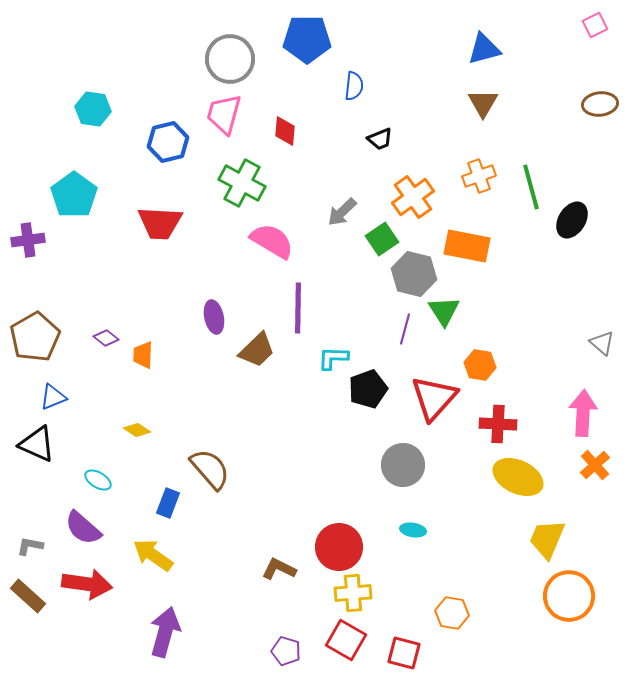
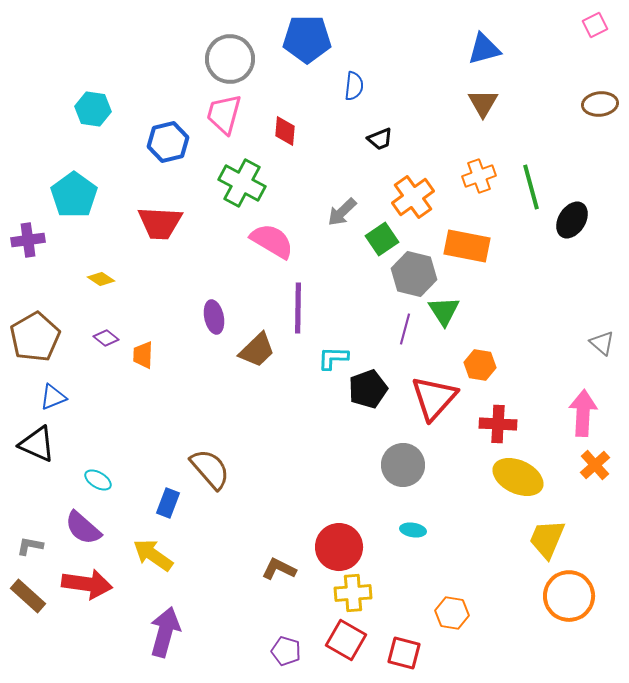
yellow diamond at (137, 430): moved 36 px left, 151 px up
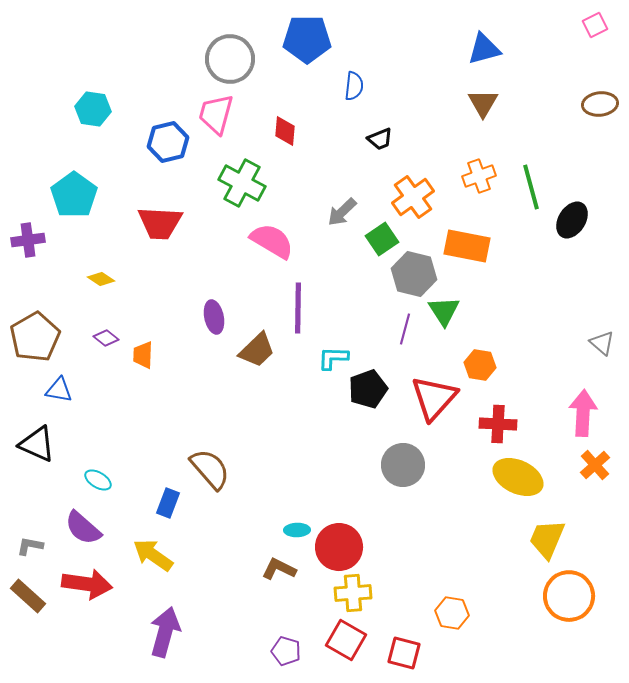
pink trapezoid at (224, 114): moved 8 px left
blue triangle at (53, 397): moved 6 px right, 7 px up; rotated 32 degrees clockwise
cyan ellipse at (413, 530): moved 116 px left; rotated 10 degrees counterclockwise
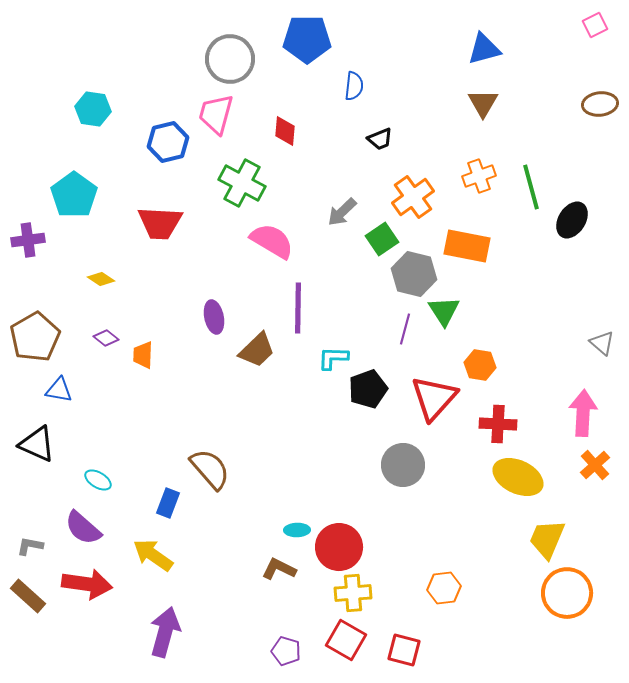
orange circle at (569, 596): moved 2 px left, 3 px up
orange hexagon at (452, 613): moved 8 px left, 25 px up; rotated 16 degrees counterclockwise
red square at (404, 653): moved 3 px up
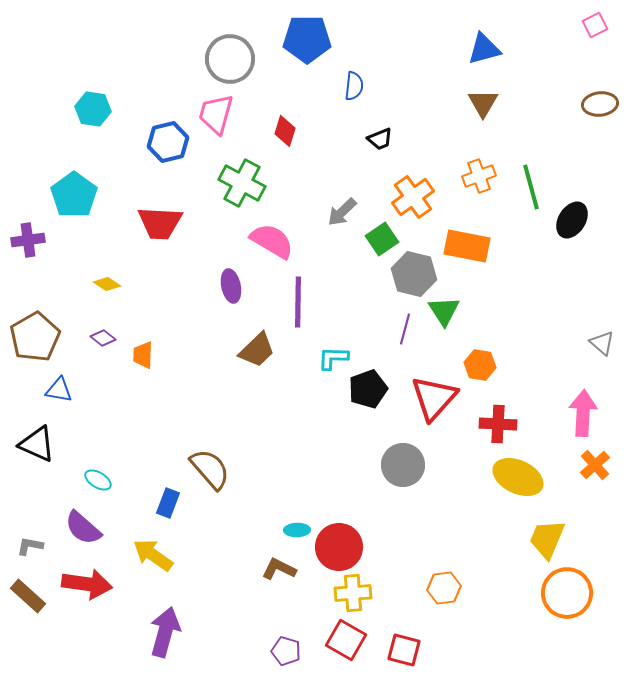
red diamond at (285, 131): rotated 12 degrees clockwise
yellow diamond at (101, 279): moved 6 px right, 5 px down
purple line at (298, 308): moved 6 px up
purple ellipse at (214, 317): moved 17 px right, 31 px up
purple diamond at (106, 338): moved 3 px left
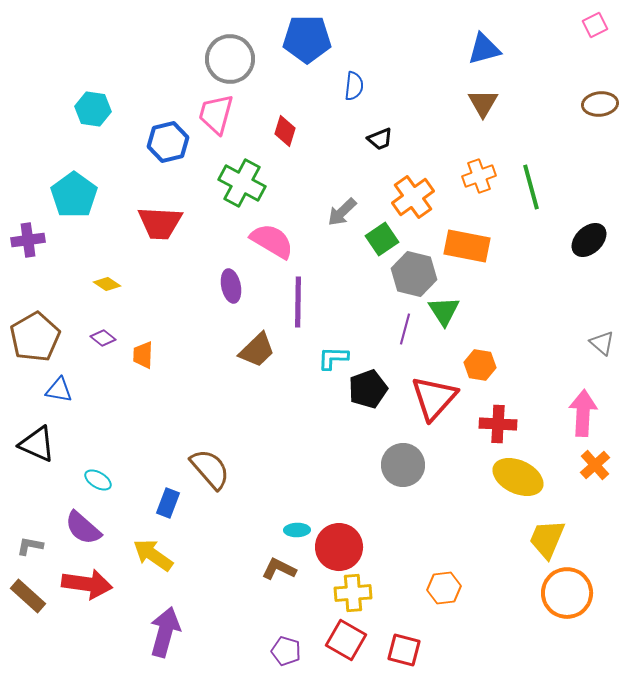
black ellipse at (572, 220): moved 17 px right, 20 px down; rotated 15 degrees clockwise
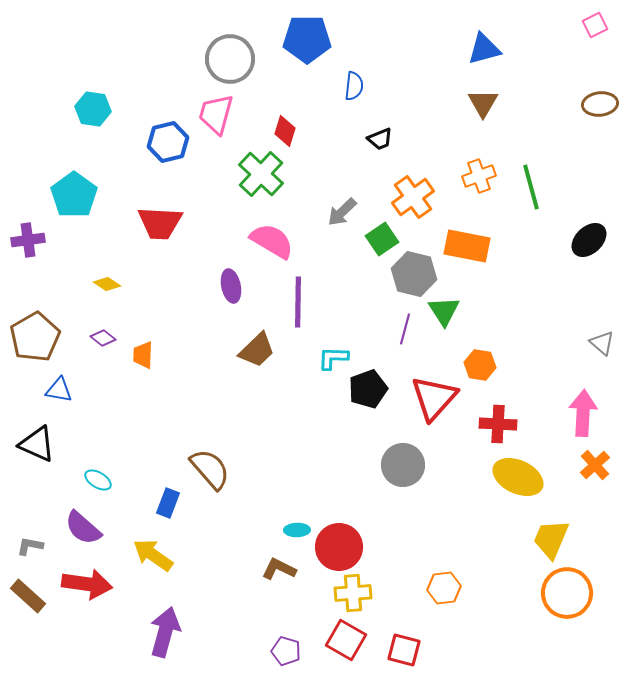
green cross at (242, 183): moved 19 px right, 9 px up; rotated 15 degrees clockwise
yellow trapezoid at (547, 539): moved 4 px right
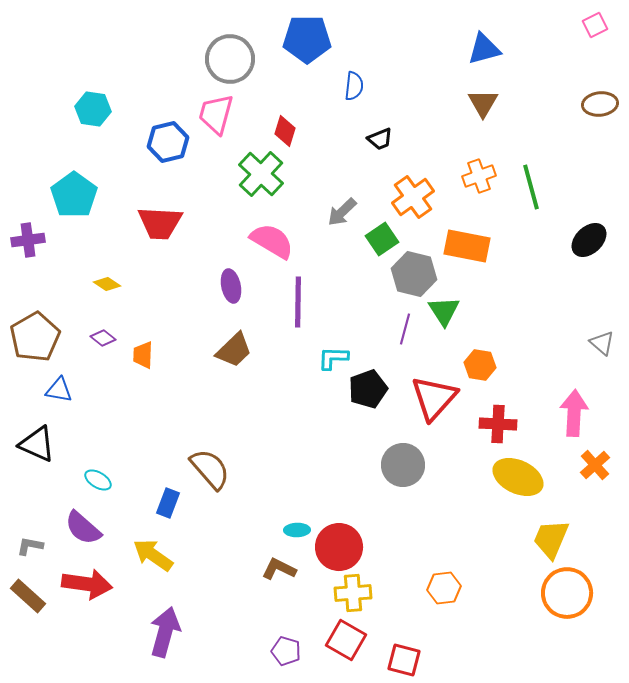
brown trapezoid at (257, 350): moved 23 px left
pink arrow at (583, 413): moved 9 px left
red square at (404, 650): moved 10 px down
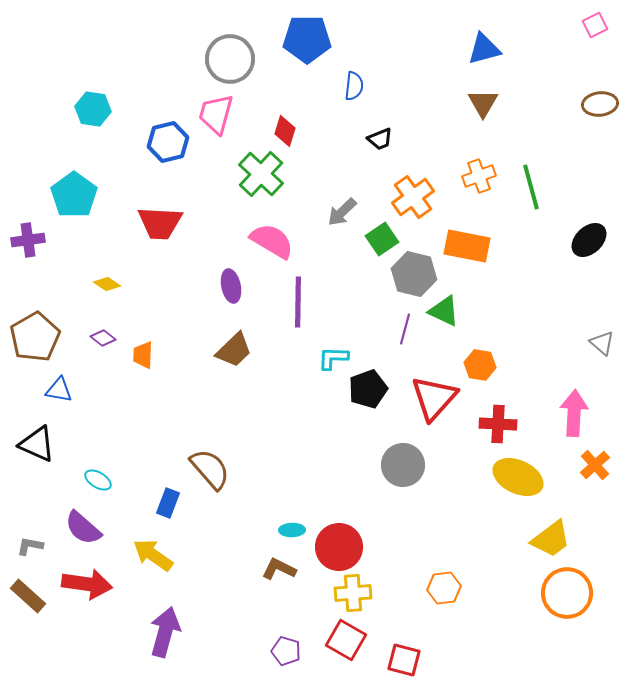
green triangle at (444, 311): rotated 32 degrees counterclockwise
cyan ellipse at (297, 530): moved 5 px left
yellow trapezoid at (551, 539): rotated 150 degrees counterclockwise
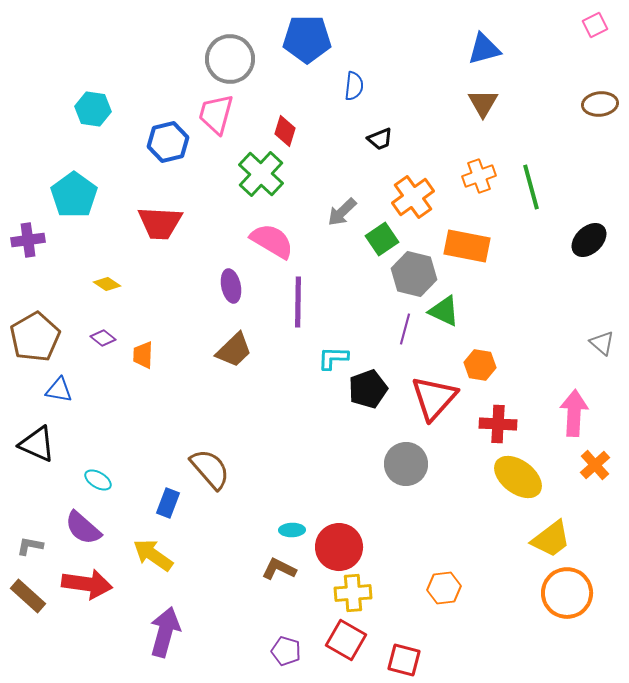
gray circle at (403, 465): moved 3 px right, 1 px up
yellow ellipse at (518, 477): rotated 12 degrees clockwise
